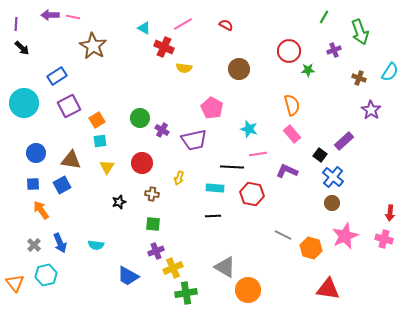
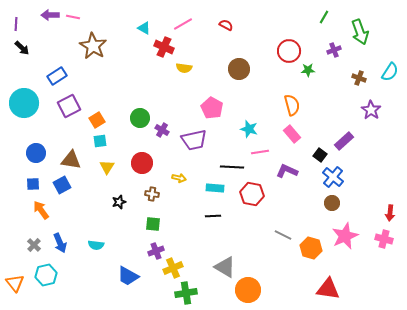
pink line at (258, 154): moved 2 px right, 2 px up
yellow arrow at (179, 178): rotated 96 degrees counterclockwise
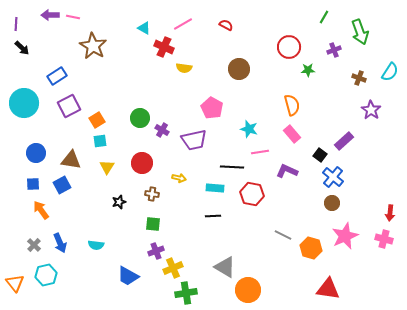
red circle at (289, 51): moved 4 px up
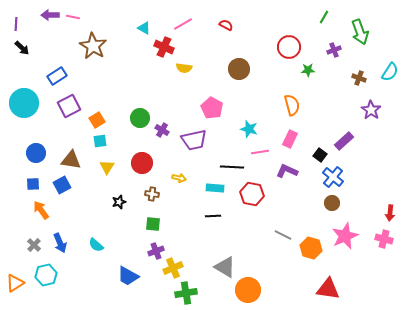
pink rectangle at (292, 134): moved 2 px left, 5 px down; rotated 66 degrees clockwise
cyan semicircle at (96, 245): rotated 35 degrees clockwise
orange triangle at (15, 283): rotated 36 degrees clockwise
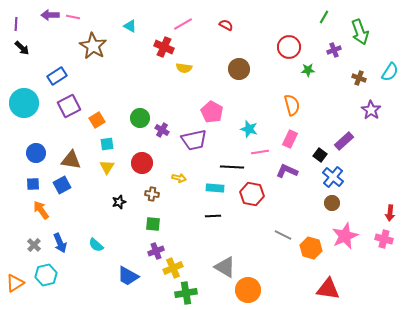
cyan triangle at (144, 28): moved 14 px left, 2 px up
pink pentagon at (212, 108): moved 4 px down
cyan square at (100, 141): moved 7 px right, 3 px down
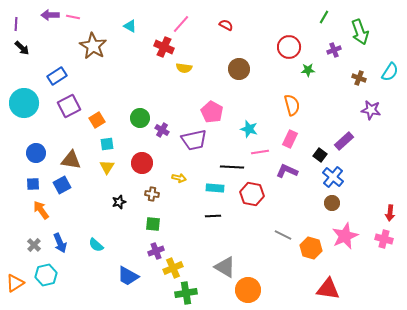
pink line at (183, 24): moved 2 px left; rotated 18 degrees counterclockwise
purple star at (371, 110): rotated 24 degrees counterclockwise
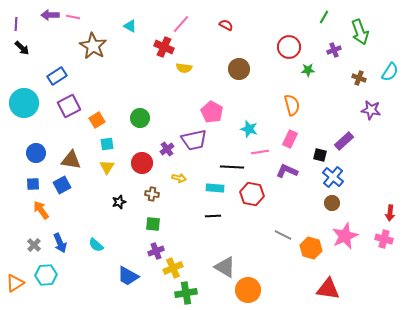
purple cross at (162, 130): moved 5 px right, 19 px down; rotated 24 degrees clockwise
black square at (320, 155): rotated 24 degrees counterclockwise
cyan hexagon at (46, 275): rotated 10 degrees clockwise
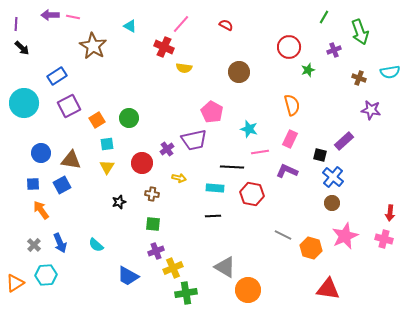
brown circle at (239, 69): moved 3 px down
green star at (308, 70): rotated 16 degrees counterclockwise
cyan semicircle at (390, 72): rotated 48 degrees clockwise
green circle at (140, 118): moved 11 px left
blue circle at (36, 153): moved 5 px right
